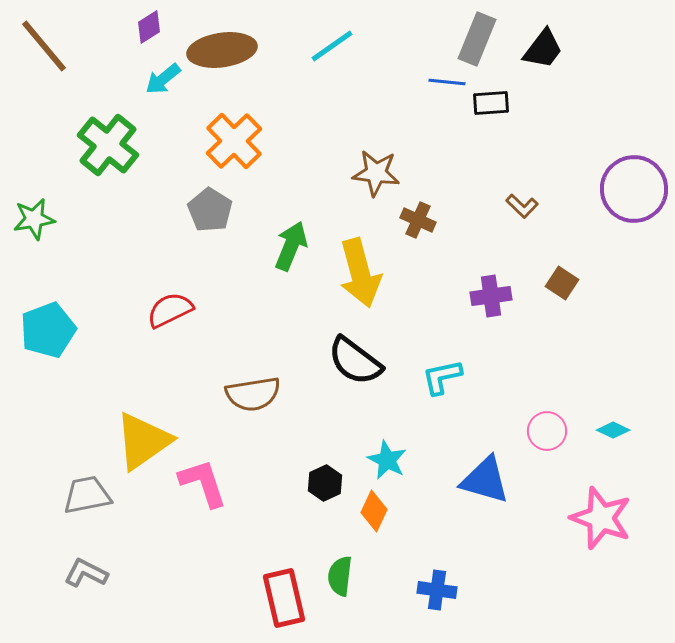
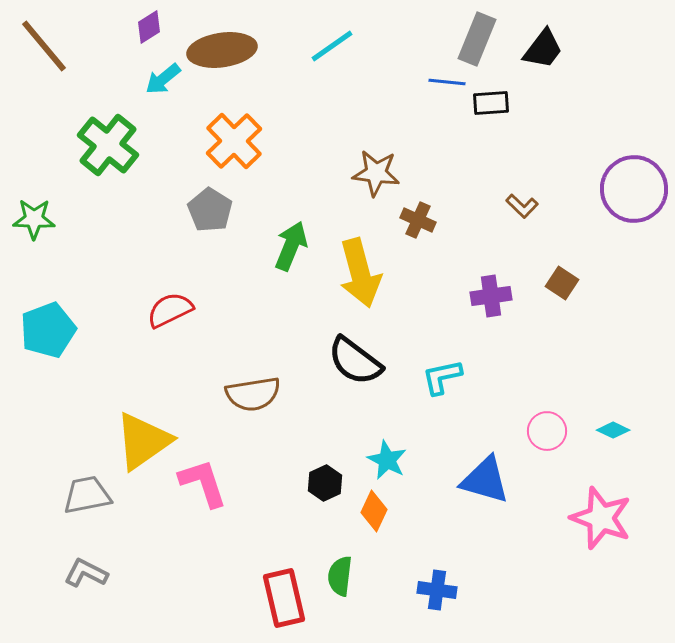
green star: rotated 12 degrees clockwise
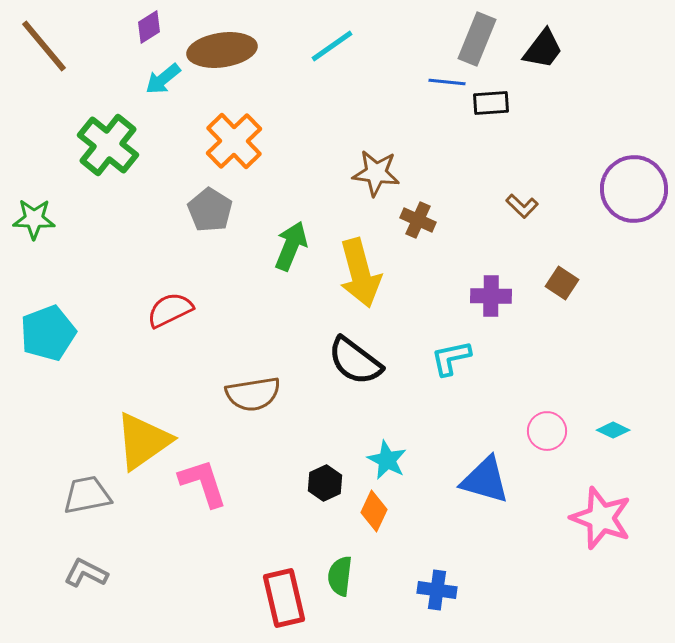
purple cross: rotated 9 degrees clockwise
cyan pentagon: moved 3 px down
cyan L-shape: moved 9 px right, 19 px up
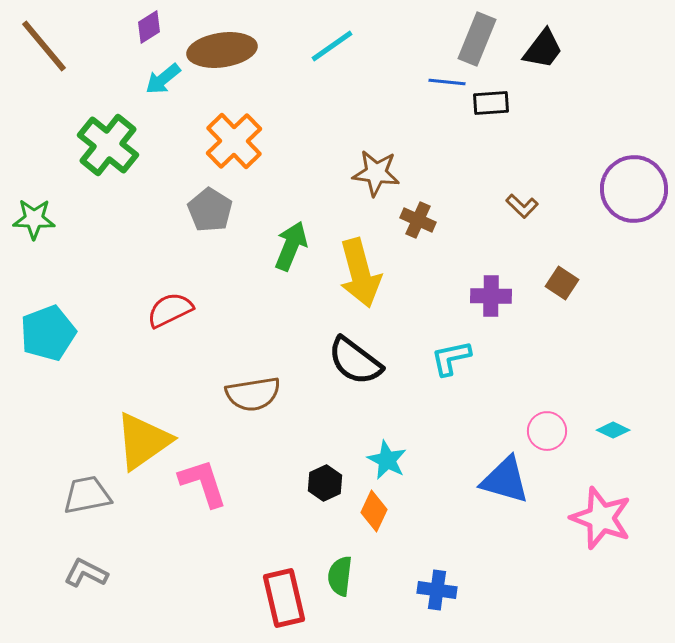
blue triangle: moved 20 px right
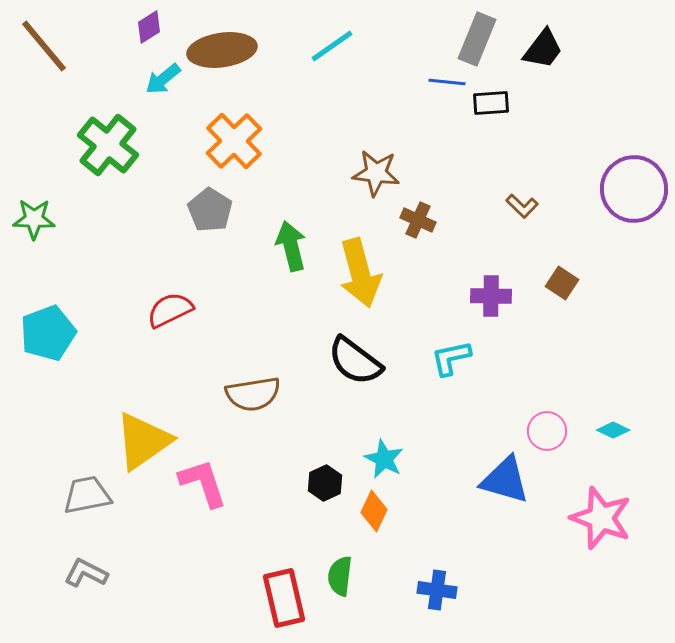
green arrow: rotated 36 degrees counterclockwise
cyan star: moved 3 px left, 1 px up
